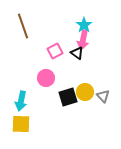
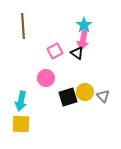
brown line: rotated 15 degrees clockwise
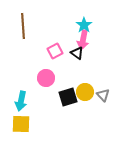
gray triangle: moved 1 px up
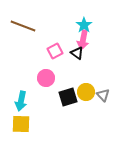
brown line: rotated 65 degrees counterclockwise
yellow circle: moved 1 px right
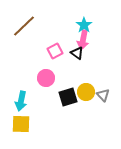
brown line: moved 1 px right; rotated 65 degrees counterclockwise
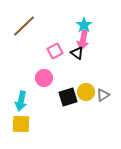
pink circle: moved 2 px left
gray triangle: rotated 40 degrees clockwise
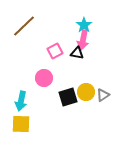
black triangle: rotated 24 degrees counterclockwise
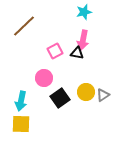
cyan star: moved 13 px up; rotated 21 degrees clockwise
black square: moved 8 px left, 1 px down; rotated 18 degrees counterclockwise
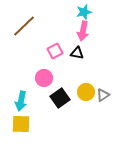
pink arrow: moved 9 px up
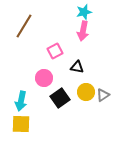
brown line: rotated 15 degrees counterclockwise
black triangle: moved 14 px down
